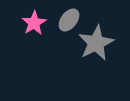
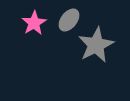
gray star: moved 2 px down
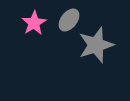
gray star: rotated 9 degrees clockwise
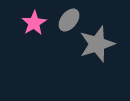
gray star: moved 1 px right, 1 px up
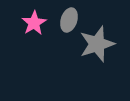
gray ellipse: rotated 20 degrees counterclockwise
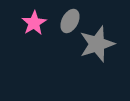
gray ellipse: moved 1 px right, 1 px down; rotated 10 degrees clockwise
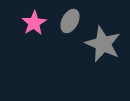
gray star: moved 6 px right; rotated 30 degrees counterclockwise
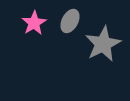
gray star: rotated 21 degrees clockwise
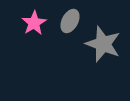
gray star: rotated 24 degrees counterclockwise
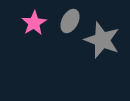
gray star: moved 1 px left, 4 px up
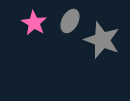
pink star: rotated 10 degrees counterclockwise
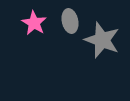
gray ellipse: rotated 40 degrees counterclockwise
